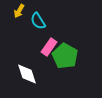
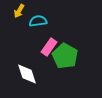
cyan semicircle: rotated 114 degrees clockwise
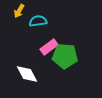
pink rectangle: rotated 18 degrees clockwise
green pentagon: rotated 25 degrees counterclockwise
white diamond: rotated 10 degrees counterclockwise
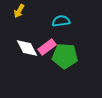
cyan semicircle: moved 23 px right
pink rectangle: moved 2 px left
white diamond: moved 26 px up
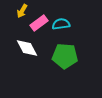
yellow arrow: moved 3 px right
cyan semicircle: moved 3 px down
pink rectangle: moved 8 px left, 24 px up
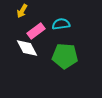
pink rectangle: moved 3 px left, 8 px down
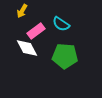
cyan semicircle: rotated 138 degrees counterclockwise
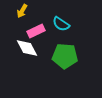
pink rectangle: rotated 12 degrees clockwise
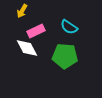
cyan semicircle: moved 8 px right, 3 px down
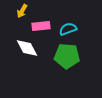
cyan semicircle: moved 1 px left, 2 px down; rotated 126 degrees clockwise
pink rectangle: moved 5 px right, 5 px up; rotated 18 degrees clockwise
green pentagon: moved 2 px right
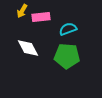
pink rectangle: moved 9 px up
white diamond: moved 1 px right
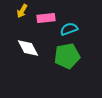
pink rectangle: moved 5 px right, 1 px down
cyan semicircle: moved 1 px right
green pentagon: rotated 15 degrees counterclockwise
